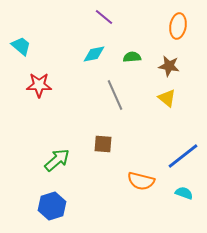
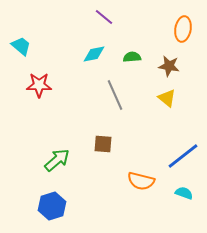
orange ellipse: moved 5 px right, 3 px down
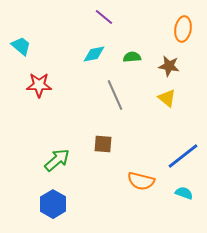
blue hexagon: moved 1 px right, 2 px up; rotated 12 degrees counterclockwise
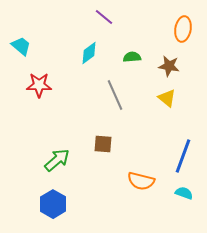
cyan diamond: moved 5 px left, 1 px up; rotated 25 degrees counterclockwise
blue line: rotated 32 degrees counterclockwise
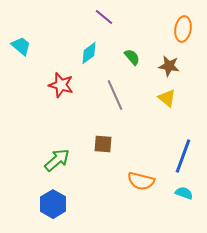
green semicircle: rotated 54 degrees clockwise
red star: moved 22 px right; rotated 15 degrees clockwise
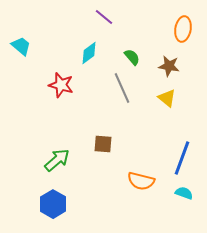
gray line: moved 7 px right, 7 px up
blue line: moved 1 px left, 2 px down
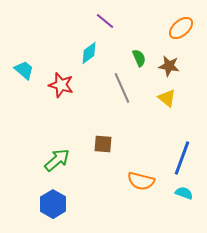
purple line: moved 1 px right, 4 px down
orange ellipse: moved 2 px left, 1 px up; rotated 40 degrees clockwise
cyan trapezoid: moved 3 px right, 24 px down
green semicircle: moved 7 px right, 1 px down; rotated 18 degrees clockwise
